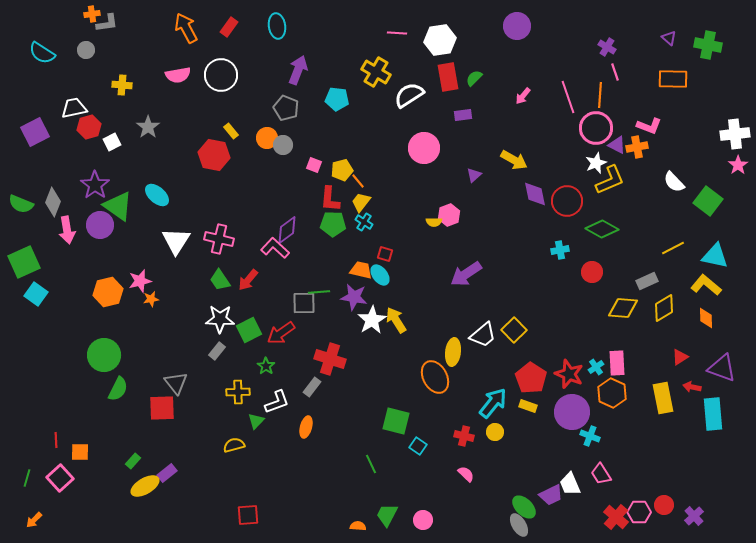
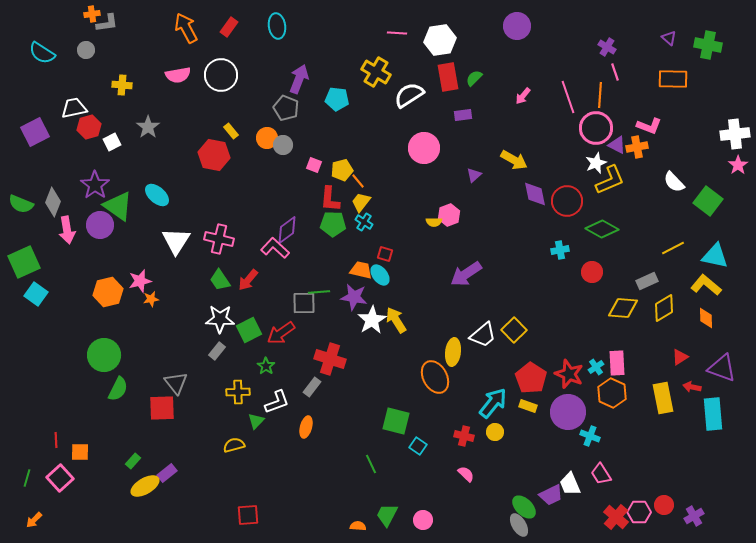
purple arrow at (298, 70): moved 1 px right, 9 px down
purple circle at (572, 412): moved 4 px left
purple cross at (694, 516): rotated 12 degrees clockwise
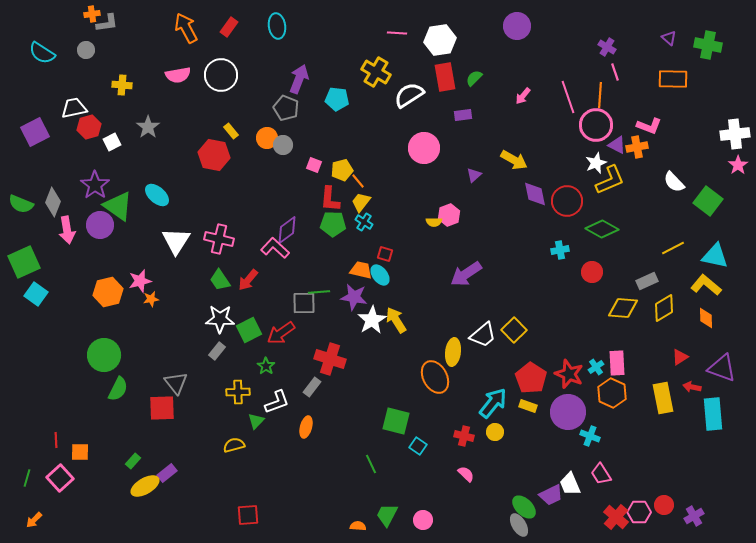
red rectangle at (448, 77): moved 3 px left
pink circle at (596, 128): moved 3 px up
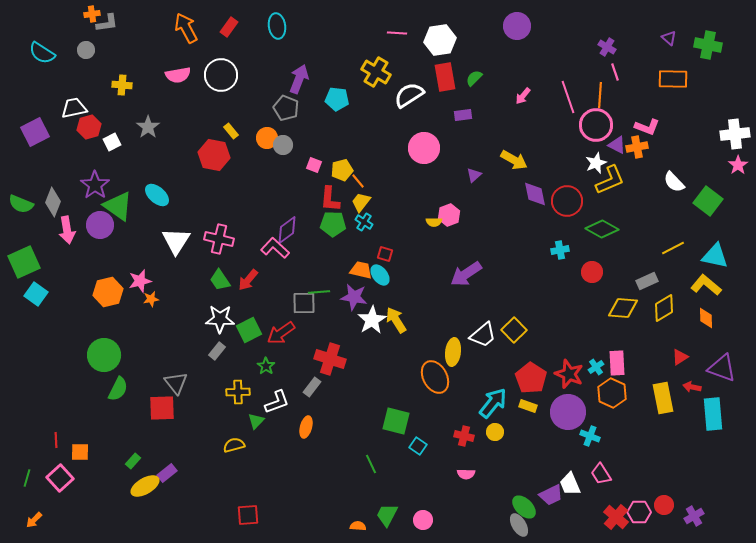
pink L-shape at (649, 126): moved 2 px left, 1 px down
pink semicircle at (466, 474): rotated 138 degrees clockwise
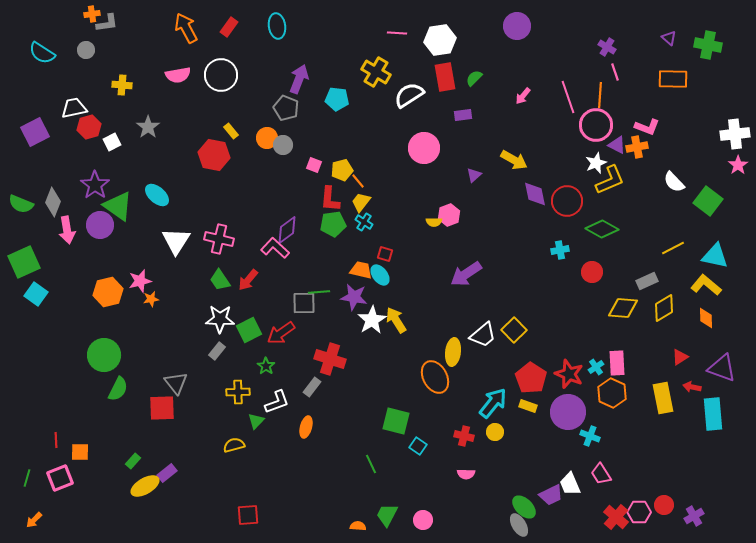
green pentagon at (333, 224): rotated 10 degrees counterclockwise
pink square at (60, 478): rotated 20 degrees clockwise
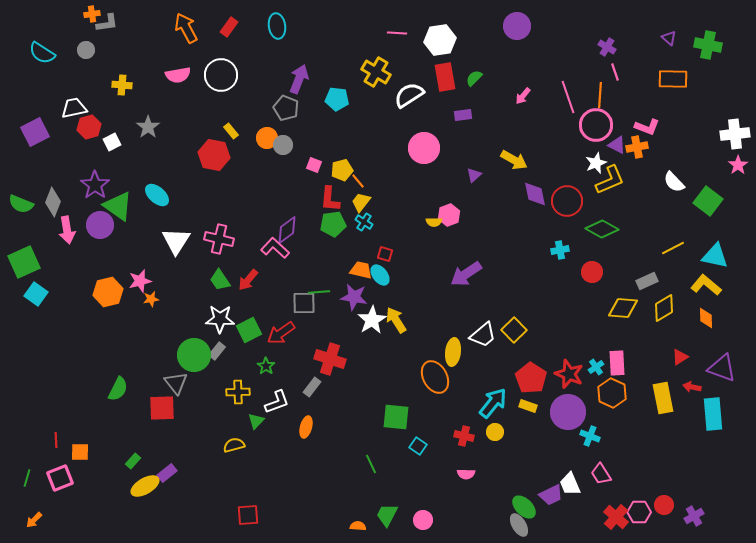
green circle at (104, 355): moved 90 px right
green square at (396, 421): moved 4 px up; rotated 8 degrees counterclockwise
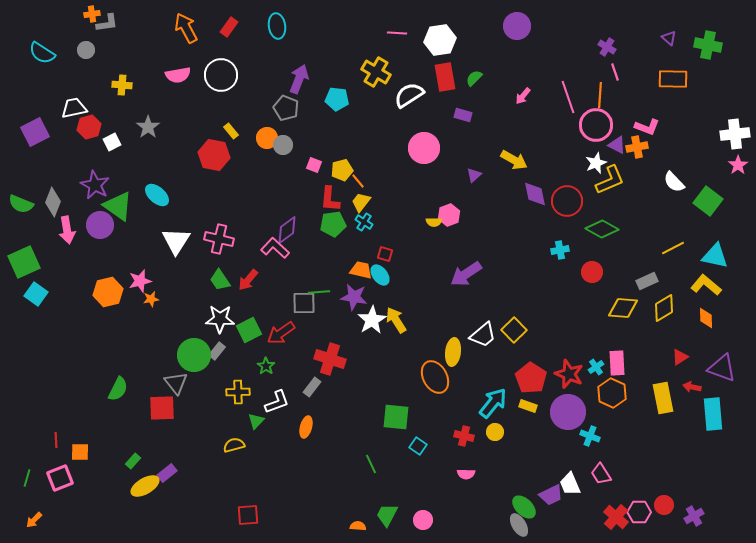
purple rectangle at (463, 115): rotated 24 degrees clockwise
purple star at (95, 185): rotated 8 degrees counterclockwise
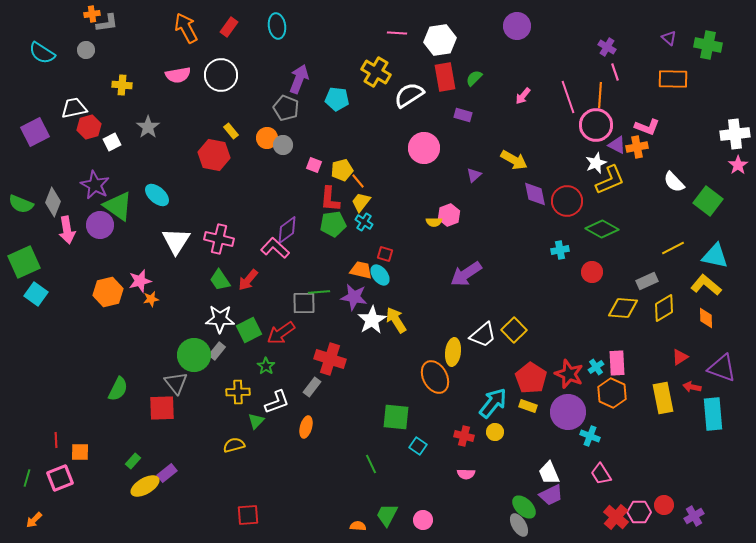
white trapezoid at (570, 484): moved 21 px left, 11 px up
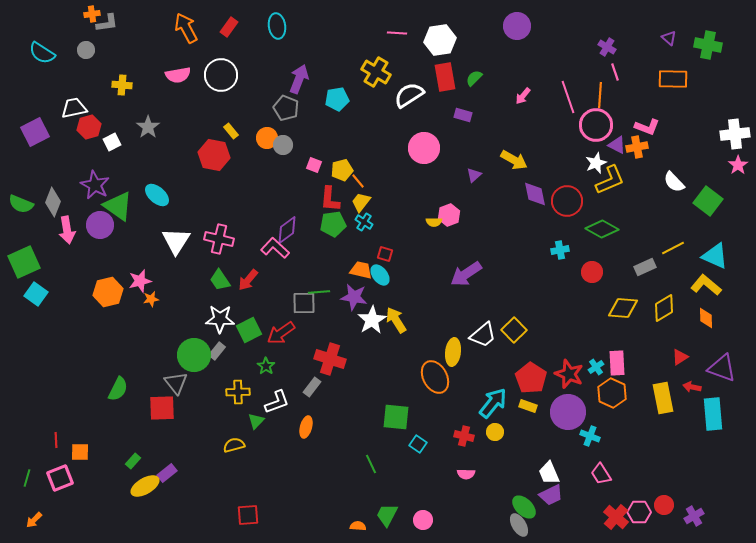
cyan pentagon at (337, 99): rotated 15 degrees counterclockwise
cyan triangle at (715, 256): rotated 12 degrees clockwise
gray rectangle at (647, 281): moved 2 px left, 14 px up
cyan square at (418, 446): moved 2 px up
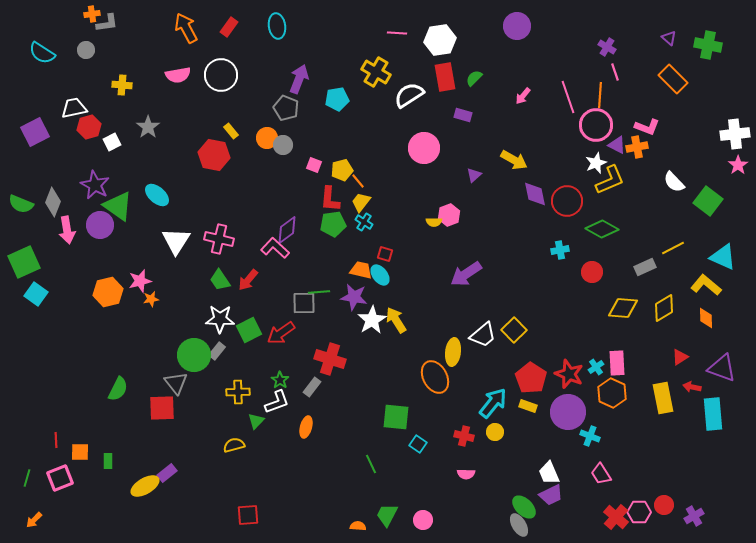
orange rectangle at (673, 79): rotated 44 degrees clockwise
cyan triangle at (715, 256): moved 8 px right, 1 px down
green star at (266, 366): moved 14 px right, 14 px down
green rectangle at (133, 461): moved 25 px left; rotated 42 degrees counterclockwise
